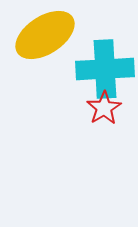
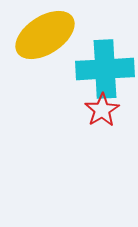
red star: moved 2 px left, 2 px down
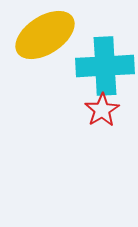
cyan cross: moved 3 px up
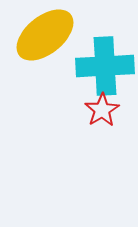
yellow ellipse: rotated 6 degrees counterclockwise
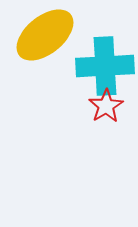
red star: moved 4 px right, 4 px up
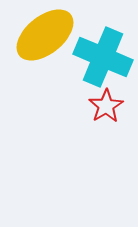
cyan cross: moved 2 px left, 9 px up; rotated 26 degrees clockwise
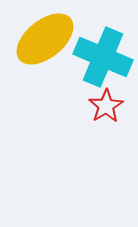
yellow ellipse: moved 4 px down
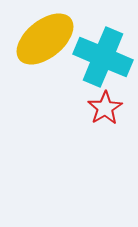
red star: moved 1 px left, 2 px down
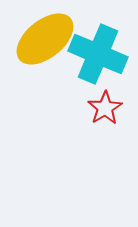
cyan cross: moved 5 px left, 3 px up
